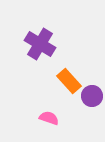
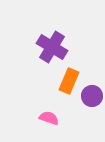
purple cross: moved 12 px right, 3 px down
orange rectangle: rotated 65 degrees clockwise
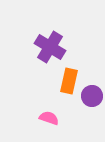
purple cross: moved 2 px left
orange rectangle: rotated 10 degrees counterclockwise
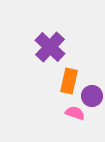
purple cross: rotated 12 degrees clockwise
pink semicircle: moved 26 px right, 5 px up
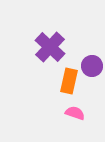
purple circle: moved 30 px up
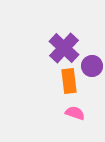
purple cross: moved 14 px right, 1 px down
orange rectangle: rotated 20 degrees counterclockwise
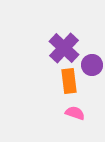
purple circle: moved 1 px up
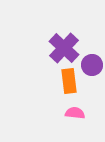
pink semicircle: rotated 12 degrees counterclockwise
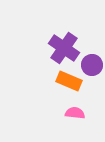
purple cross: rotated 8 degrees counterclockwise
orange rectangle: rotated 60 degrees counterclockwise
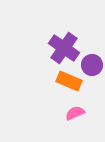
pink semicircle: rotated 30 degrees counterclockwise
